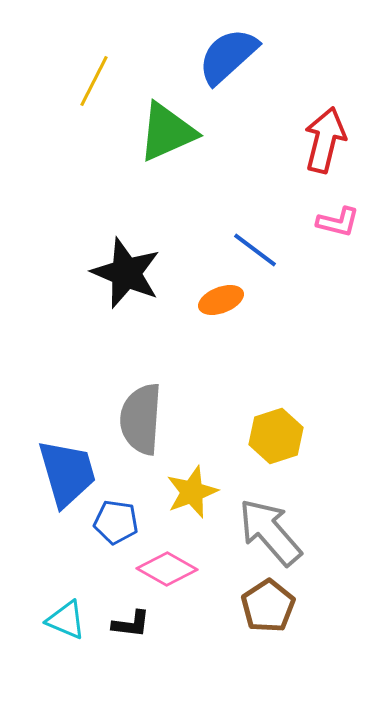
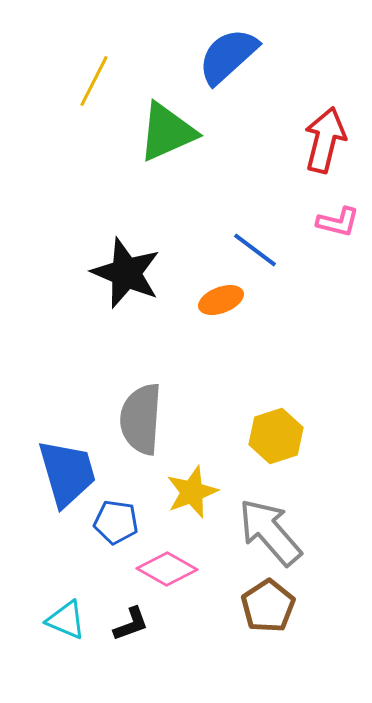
black L-shape: rotated 27 degrees counterclockwise
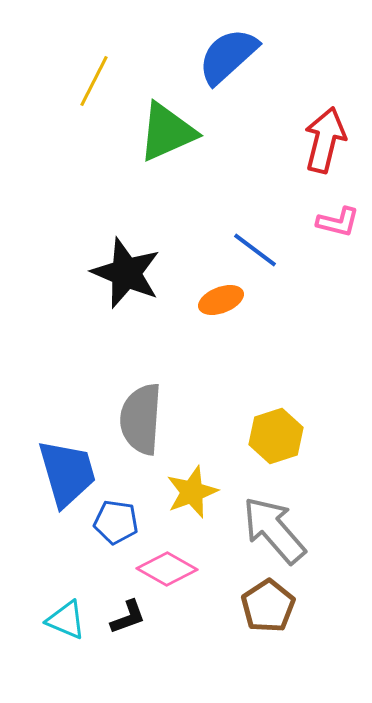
gray arrow: moved 4 px right, 2 px up
black L-shape: moved 3 px left, 7 px up
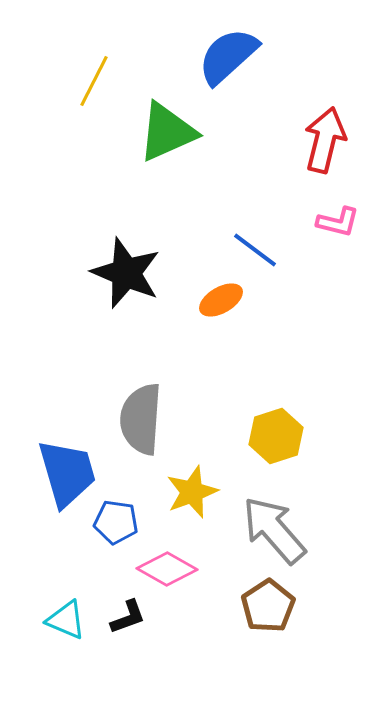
orange ellipse: rotated 9 degrees counterclockwise
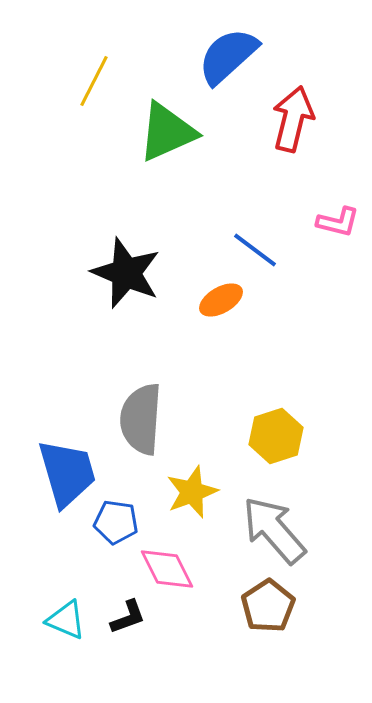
red arrow: moved 32 px left, 21 px up
pink diamond: rotated 34 degrees clockwise
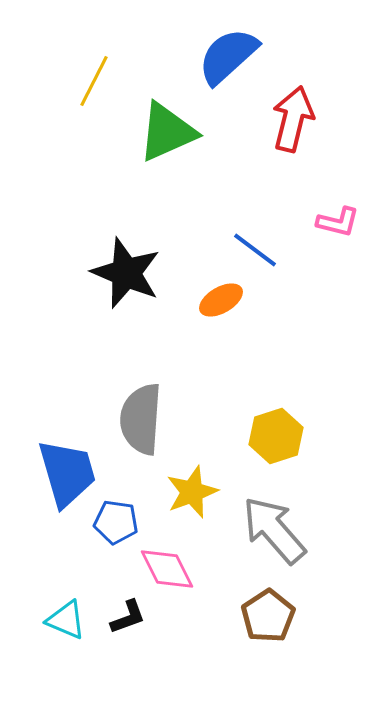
brown pentagon: moved 10 px down
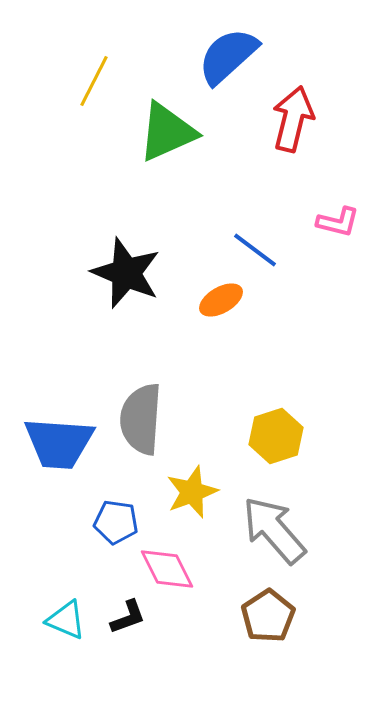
blue trapezoid: moved 8 px left, 30 px up; rotated 110 degrees clockwise
